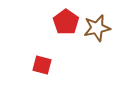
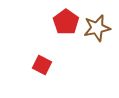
red square: rotated 12 degrees clockwise
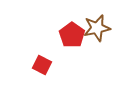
red pentagon: moved 6 px right, 13 px down
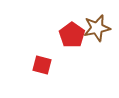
red square: rotated 12 degrees counterclockwise
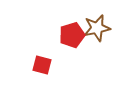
red pentagon: rotated 20 degrees clockwise
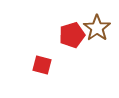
brown star: rotated 24 degrees counterclockwise
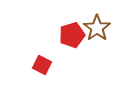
red square: rotated 12 degrees clockwise
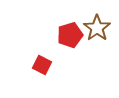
red pentagon: moved 2 px left
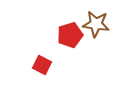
brown star: moved 1 px left, 4 px up; rotated 28 degrees counterclockwise
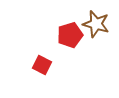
brown star: rotated 8 degrees clockwise
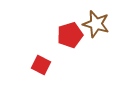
red square: moved 1 px left
